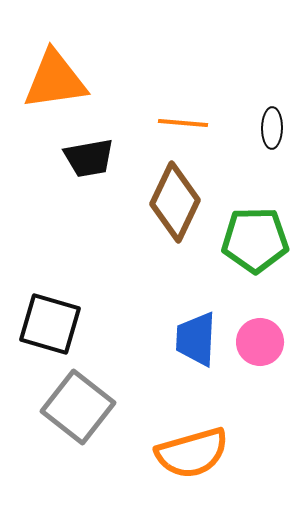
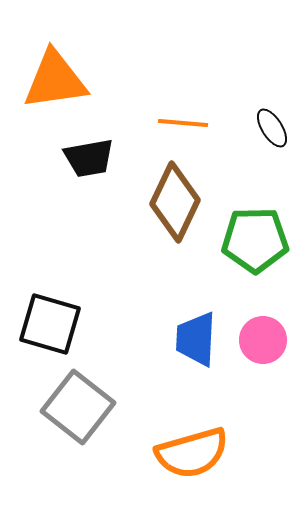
black ellipse: rotated 33 degrees counterclockwise
pink circle: moved 3 px right, 2 px up
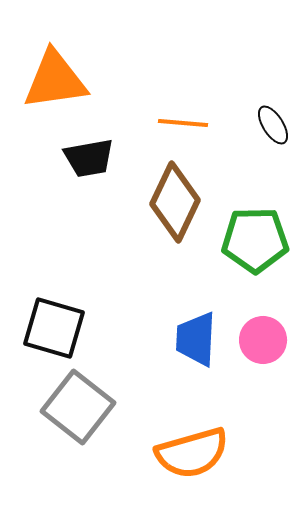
black ellipse: moved 1 px right, 3 px up
black square: moved 4 px right, 4 px down
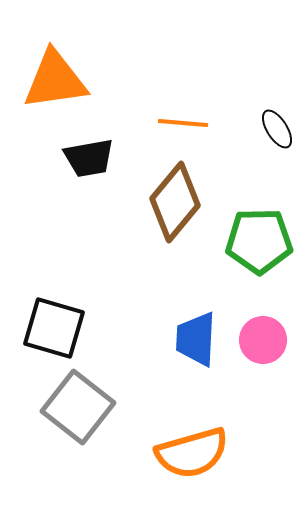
black ellipse: moved 4 px right, 4 px down
brown diamond: rotated 14 degrees clockwise
green pentagon: moved 4 px right, 1 px down
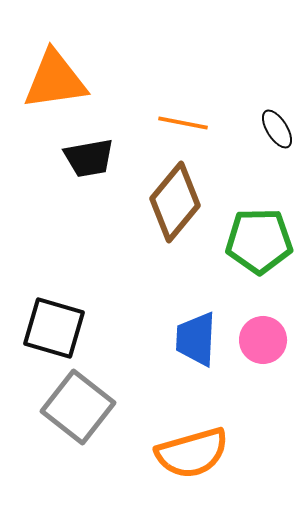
orange line: rotated 6 degrees clockwise
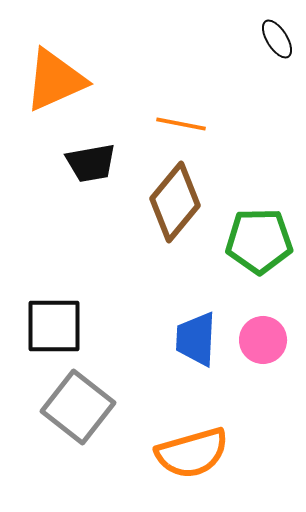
orange triangle: rotated 16 degrees counterclockwise
orange line: moved 2 px left, 1 px down
black ellipse: moved 90 px up
black trapezoid: moved 2 px right, 5 px down
black square: moved 2 px up; rotated 16 degrees counterclockwise
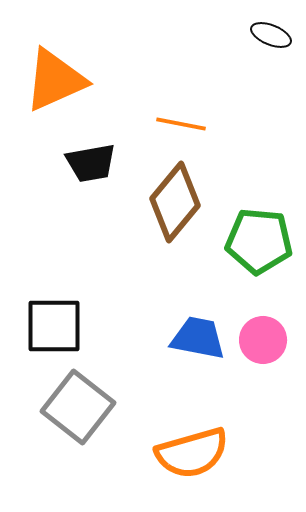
black ellipse: moved 6 px left, 4 px up; rotated 36 degrees counterclockwise
green pentagon: rotated 6 degrees clockwise
blue trapezoid: moved 2 px right, 1 px up; rotated 98 degrees clockwise
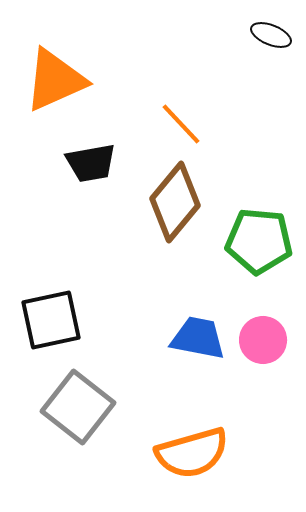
orange line: rotated 36 degrees clockwise
black square: moved 3 px left, 6 px up; rotated 12 degrees counterclockwise
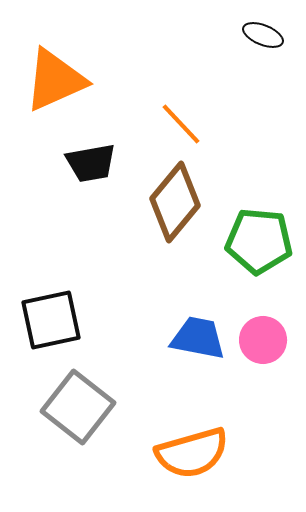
black ellipse: moved 8 px left
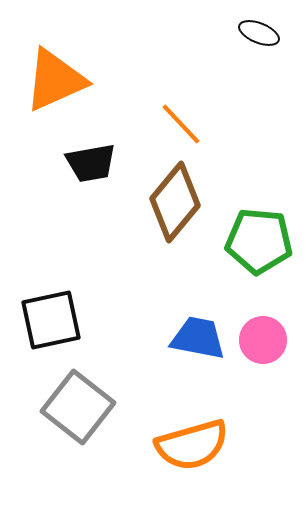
black ellipse: moved 4 px left, 2 px up
orange semicircle: moved 8 px up
